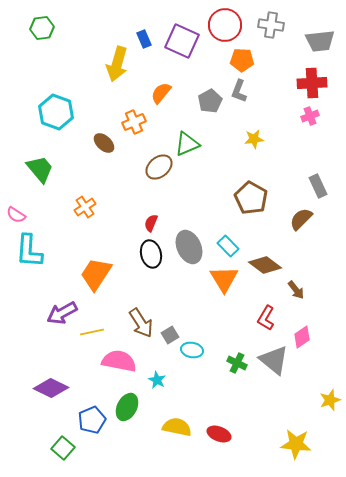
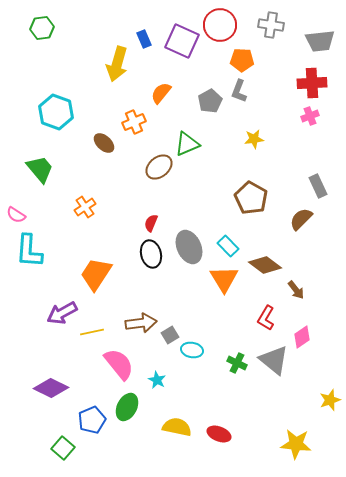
red circle at (225, 25): moved 5 px left
brown arrow at (141, 323): rotated 64 degrees counterclockwise
pink semicircle at (119, 361): moved 3 px down; rotated 40 degrees clockwise
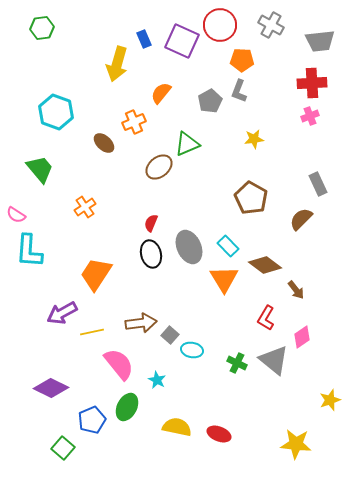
gray cross at (271, 25): rotated 20 degrees clockwise
gray rectangle at (318, 186): moved 2 px up
gray square at (170, 335): rotated 18 degrees counterclockwise
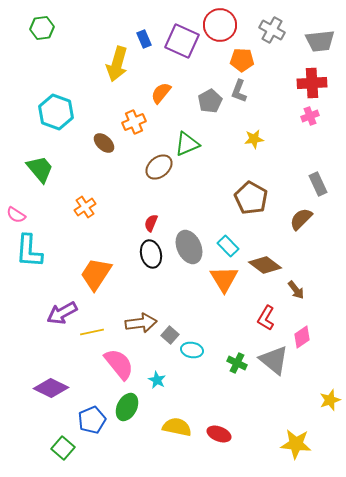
gray cross at (271, 25): moved 1 px right, 5 px down
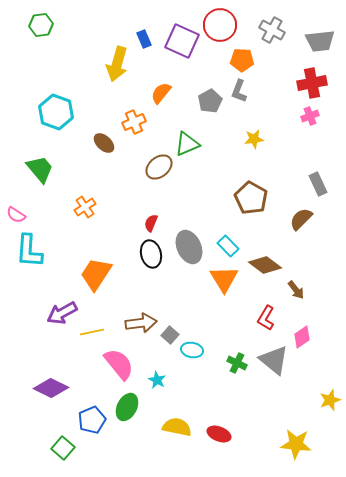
green hexagon at (42, 28): moved 1 px left, 3 px up
red cross at (312, 83): rotated 8 degrees counterclockwise
